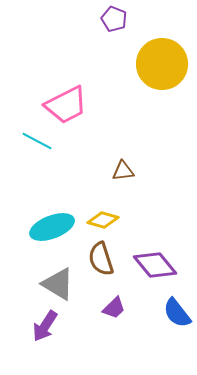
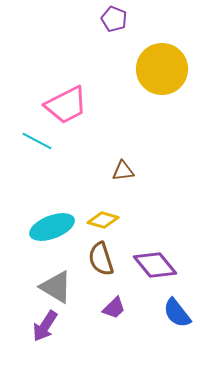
yellow circle: moved 5 px down
gray triangle: moved 2 px left, 3 px down
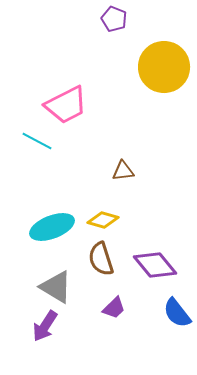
yellow circle: moved 2 px right, 2 px up
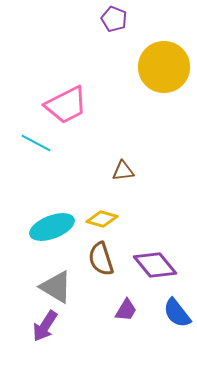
cyan line: moved 1 px left, 2 px down
yellow diamond: moved 1 px left, 1 px up
purple trapezoid: moved 12 px right, 2 px down; rotated 15 degrees counterclockwise
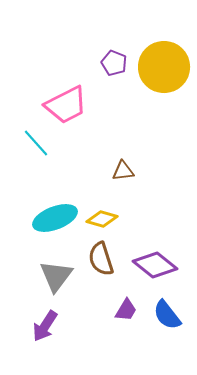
purple pentagon: moved 44 px down
cyan line: rotated 20 degrees clockwise
cyan ellipse: moved 3 px right, 9 px up
purple diamond: rotated 12 degrees counterclockwise
gray triangle: moved 11 px up; rotated 36 degrees clockwise
blue semicircle: moved 10 px left, 2 px down
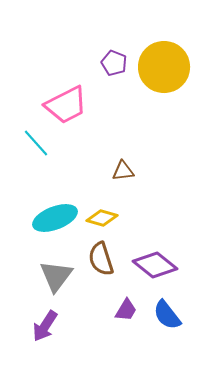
yellow diamond: moved 1 px up
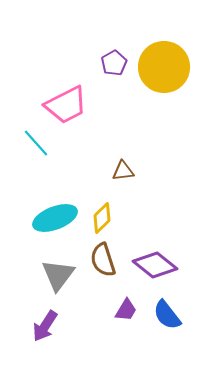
purple pentagon: rotated 20 degrees clockwise
yellow diamond: rotated 60 degrees counterclockwise
brown semicircle: moved 2 px right, 1 px down
gray triangle: moved 2 px right, 1 px up
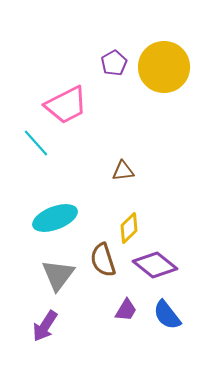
yellow diamond: moved 27 px right, 10 px down
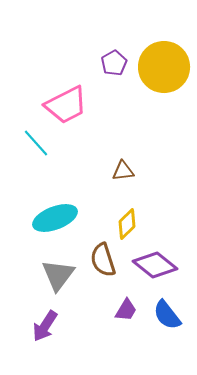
yellow diamond: moved 2 px left, 4 px up
